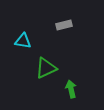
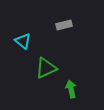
cyan triangle: rotated 30 degrees clockwise
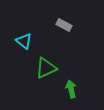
gray rectangle: rotated 42 degrees clockwise
cyan triangle: moved 1 px right
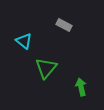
green triangle: rotated 25 degrees counterclockwise
green arrow: moved 10 px right, 2 px up
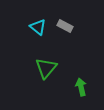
gray rectangle: moved 1 px right, 1 px down
cyan triangle: moved 14 px right, 14 px up
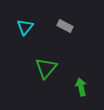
cyan triangle: moved 13 px left; rotated 30 degrees clockwise
